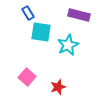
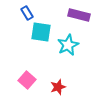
blue rectangle: moved 1 px left
pink square: moved 3 px down
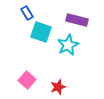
purple rectangle: moved 2 px left, 5 px down
cyan square: rotated 10 degrees clockwise
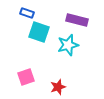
blue rectangle: rotated 40 degrees counterclockwise
cyan square: moved 2 px left
cyan star: rotated 10 degrees clockwise
pink square: moved 1 px left, 3 px up; rotated 30 degrees clockwise
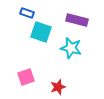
cyan square: moved 2 px right
cyan star: moved 3 px right, 3 px down; rotated 30 degrees clockwise
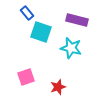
blue rectangle: rotated 32 degrees clockwise
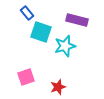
cyan star: moved 6 px left, 2 px up; rotated 30 degrees counterclockwise
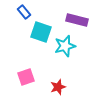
blue rectangle: moved 3 px left, 1 px up
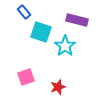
cyan star: rotated 20 degrees counterclockwise
